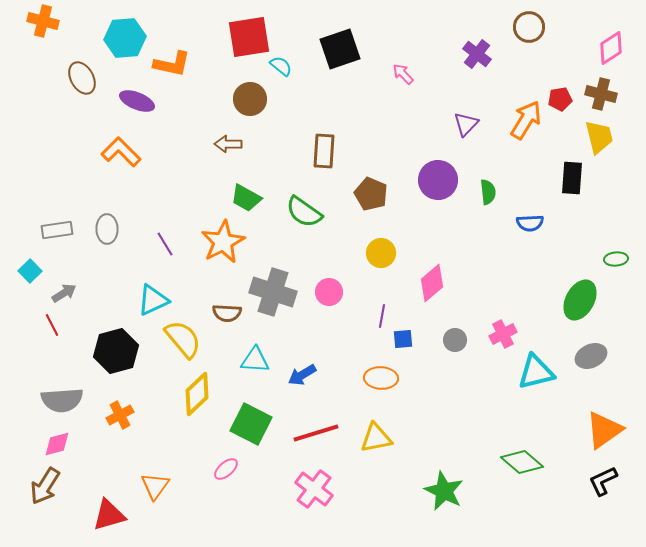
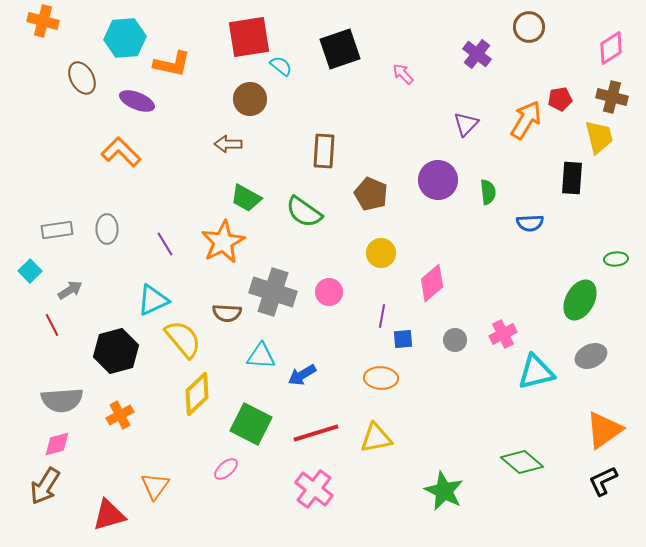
brown cross at (601, 94): moved 11 px right, 3 px down
gray arrow at (64, 293): moved 6 px right, 3 px up
cyan triangle at (255, 360): moved 6 px right, 4 px up
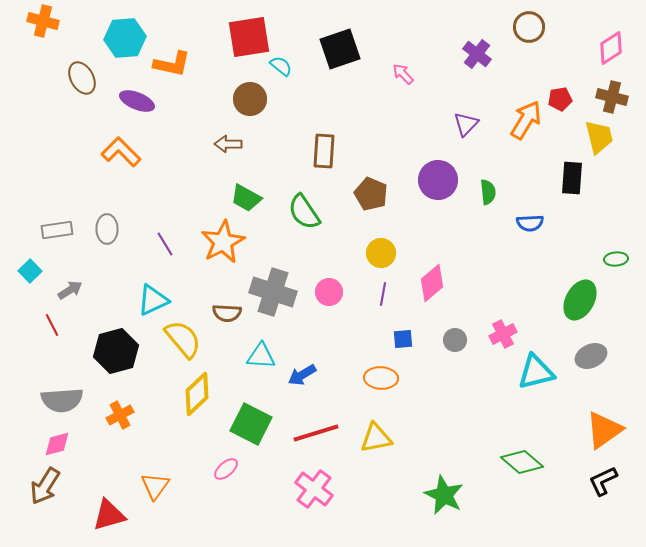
green semicircle at (304, 212): rotated 21 degrees clockwise
purple line at (382, 316): moved 1 px right, 22 px up
green star at (444, 491): moved 4 px down
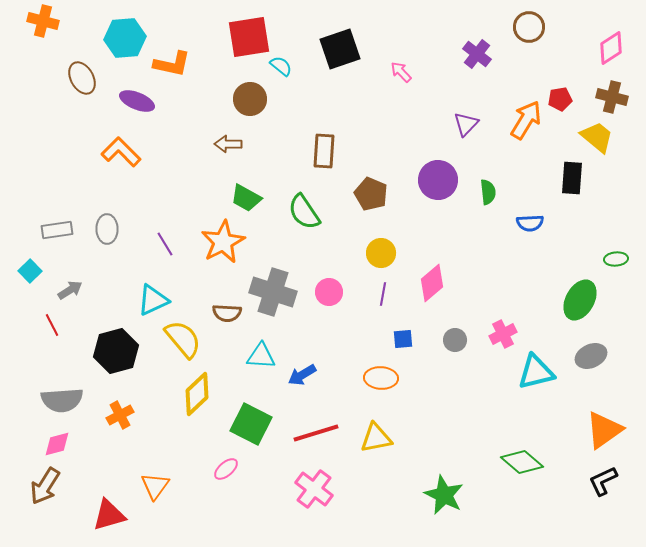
pink arrow at (403, 74): moved 2 px left, 2 px up
yellow trapezoid at (599, 137): moved 2 px left; rotated 36 degrees counterclockwise
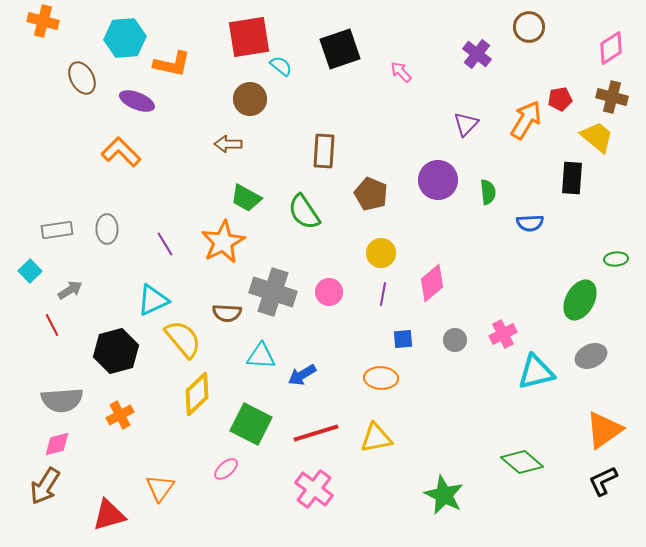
orange triangle at (155, 486): moved 5 px right, 2 px down
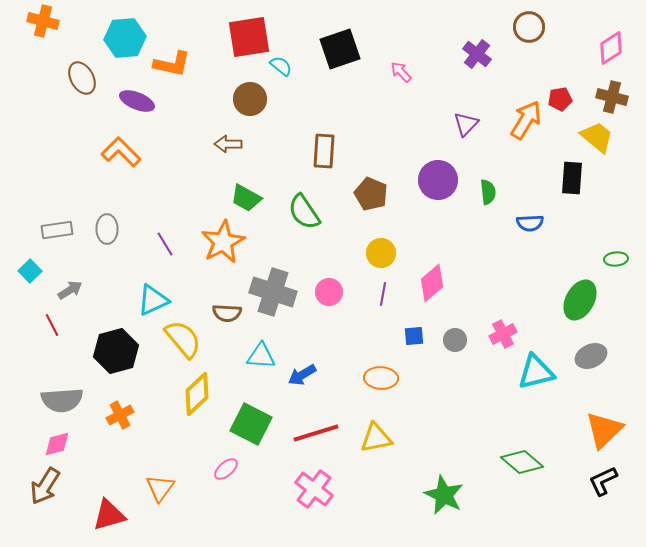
blue square at (403, 339): moved 11 px right, 3 px up
orange triangle at (604, 430): rotated 9 degrees counterclockwise
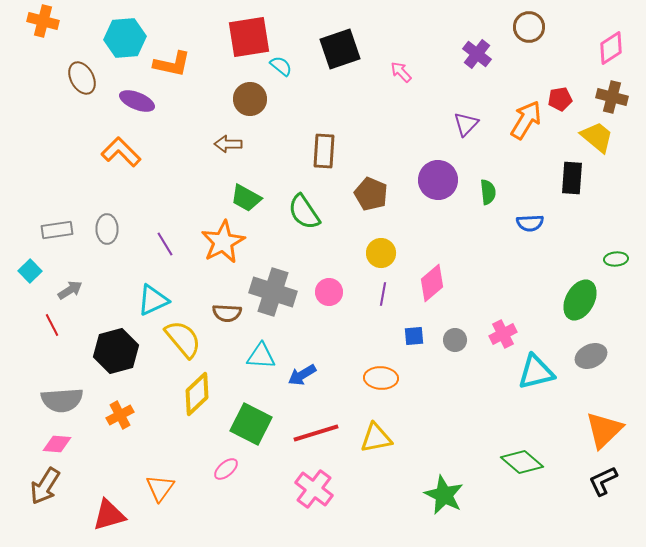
pink diamond at (57, 444): rotated 20 degrees clockwise
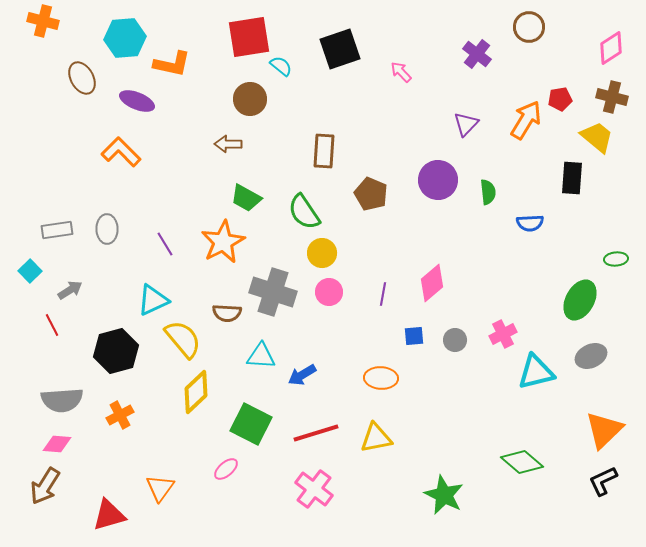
yellow circle at (381, 253): moved 59 px left
yellow diamond at (197, 394): moved 1 px left, 2 px up
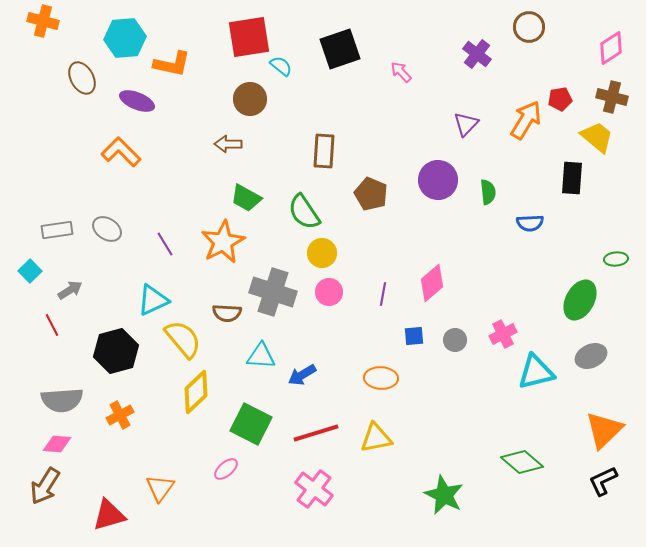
gray ellipse at (107, 229): rotated 56 degrees counterclockwise
